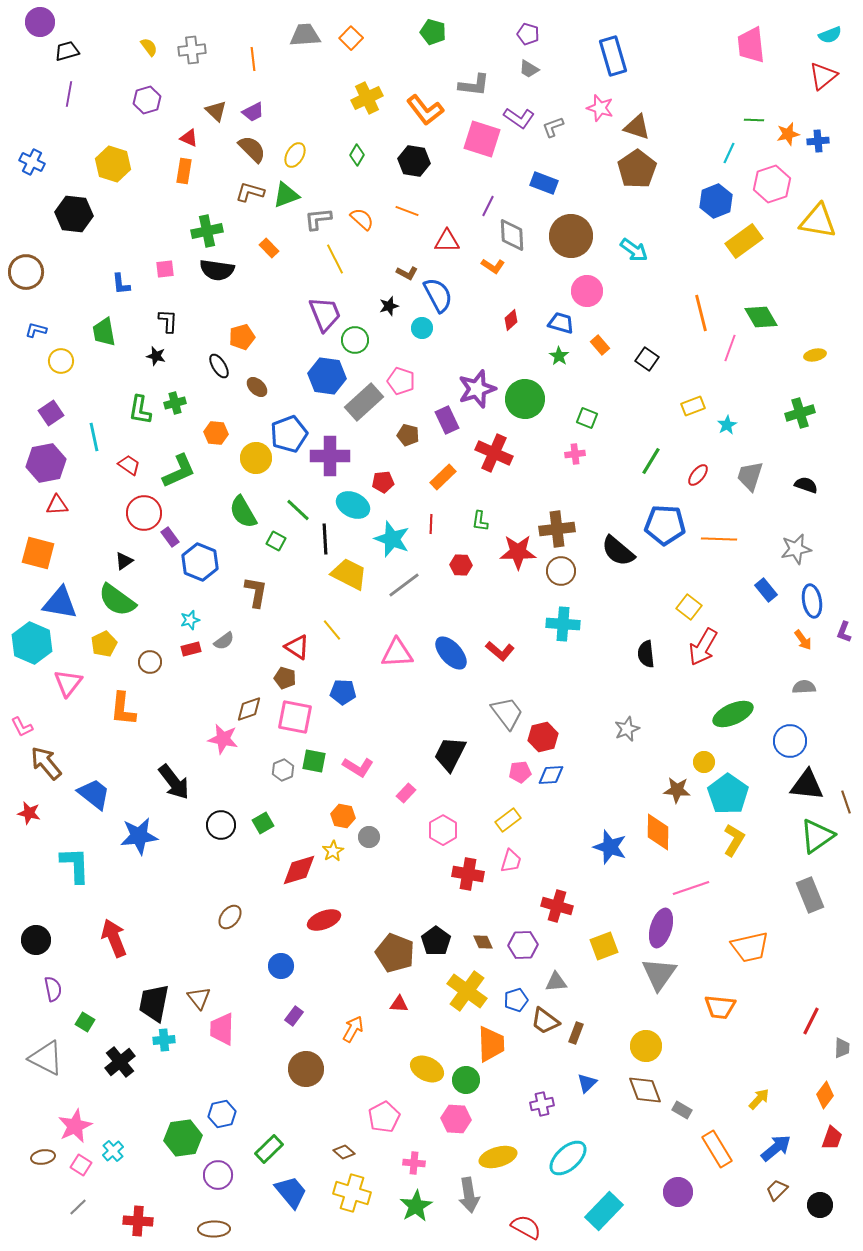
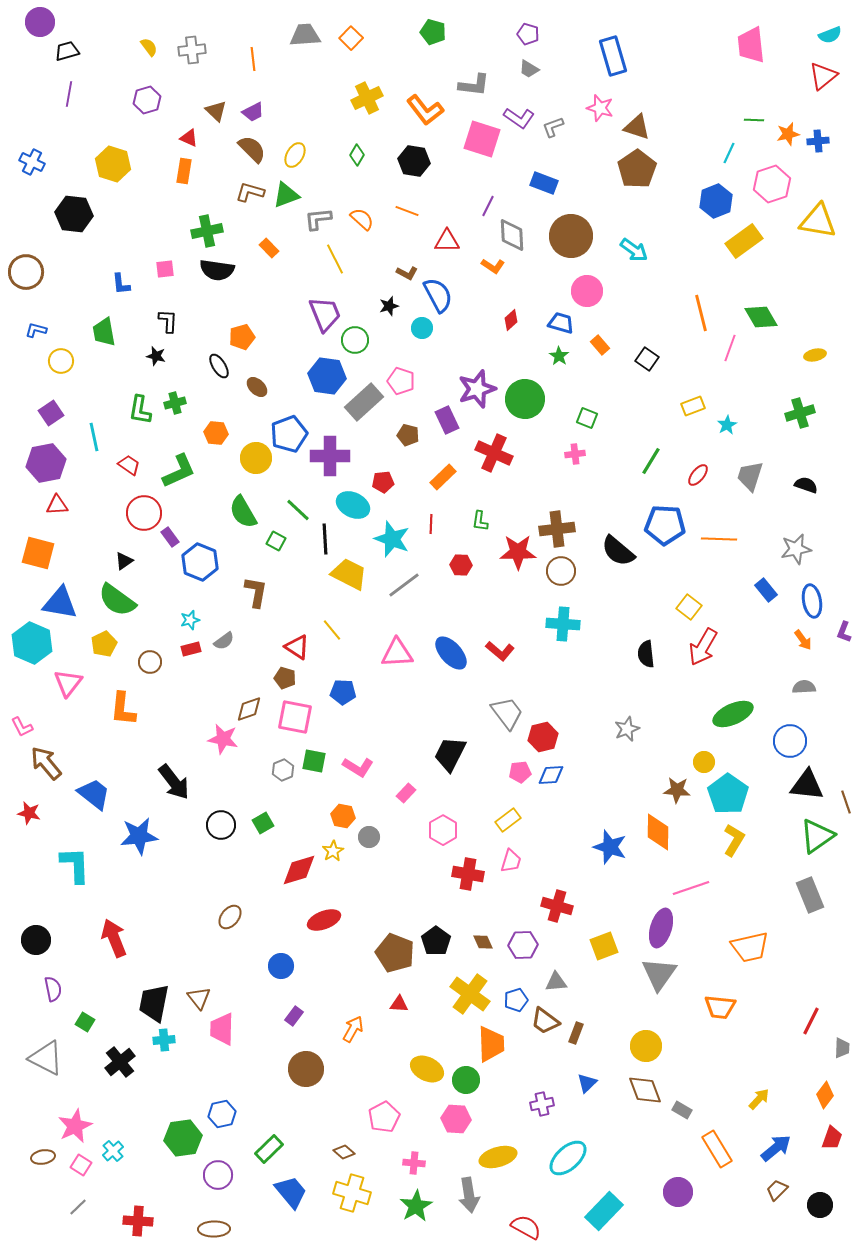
yellow cross at (467, 991): moved 3 px right, 3 px down
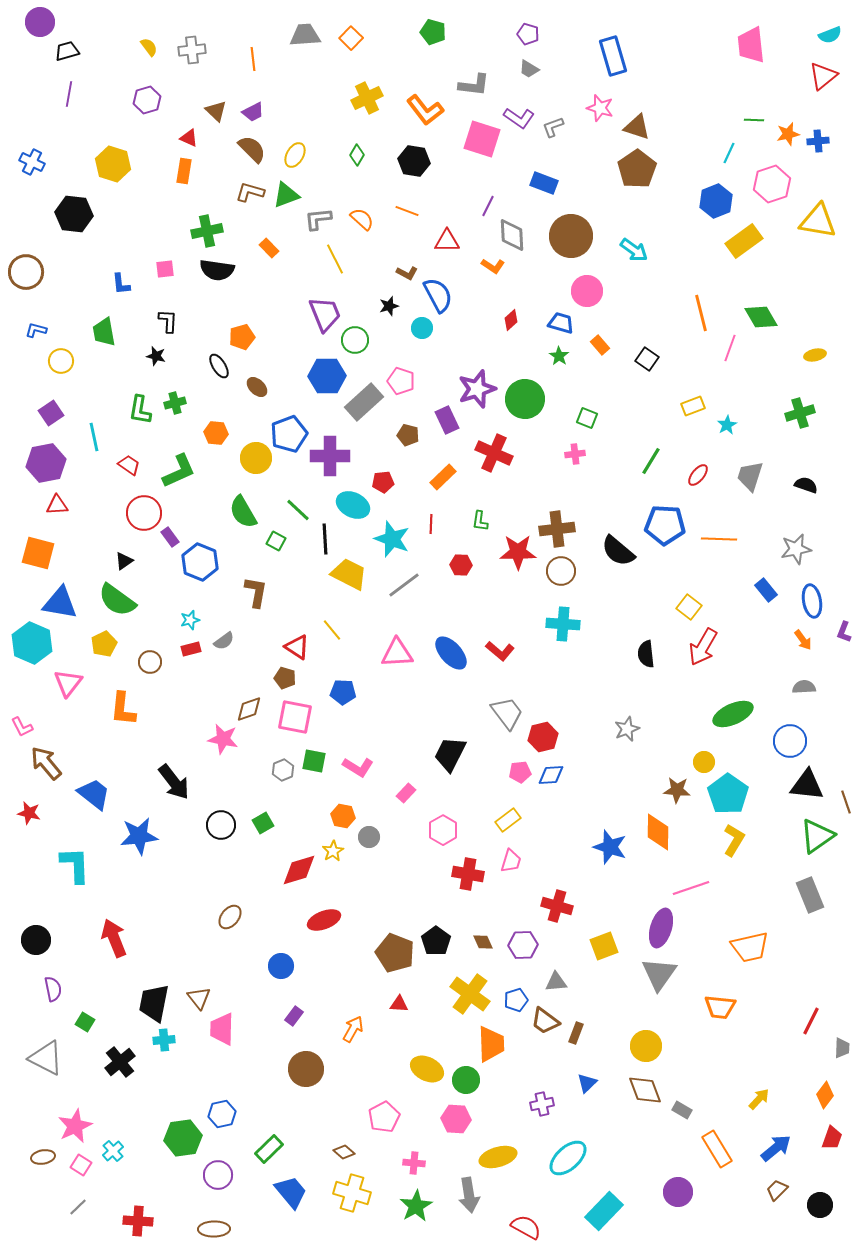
blue hexagon at (327, 376): rotated 9 degrees counterclockwise
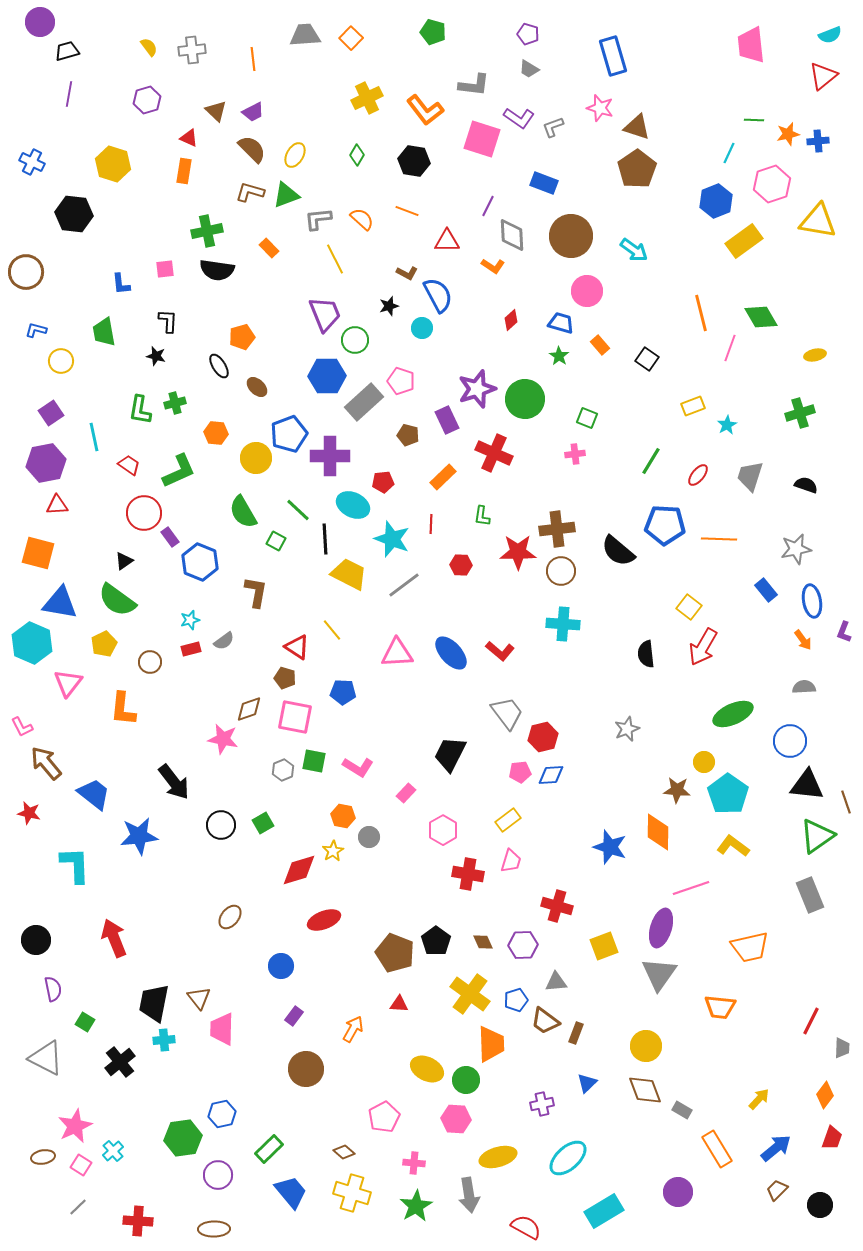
green L-shape at (480, 521): moved 2 px right, 5 px up
yellow L-shape at (734, 840): moved 1 px left, 6 px down; rotated 84 degrees counterclockwise
cyan rectangle at (604, 1211): rotated 15 degrees clockwise
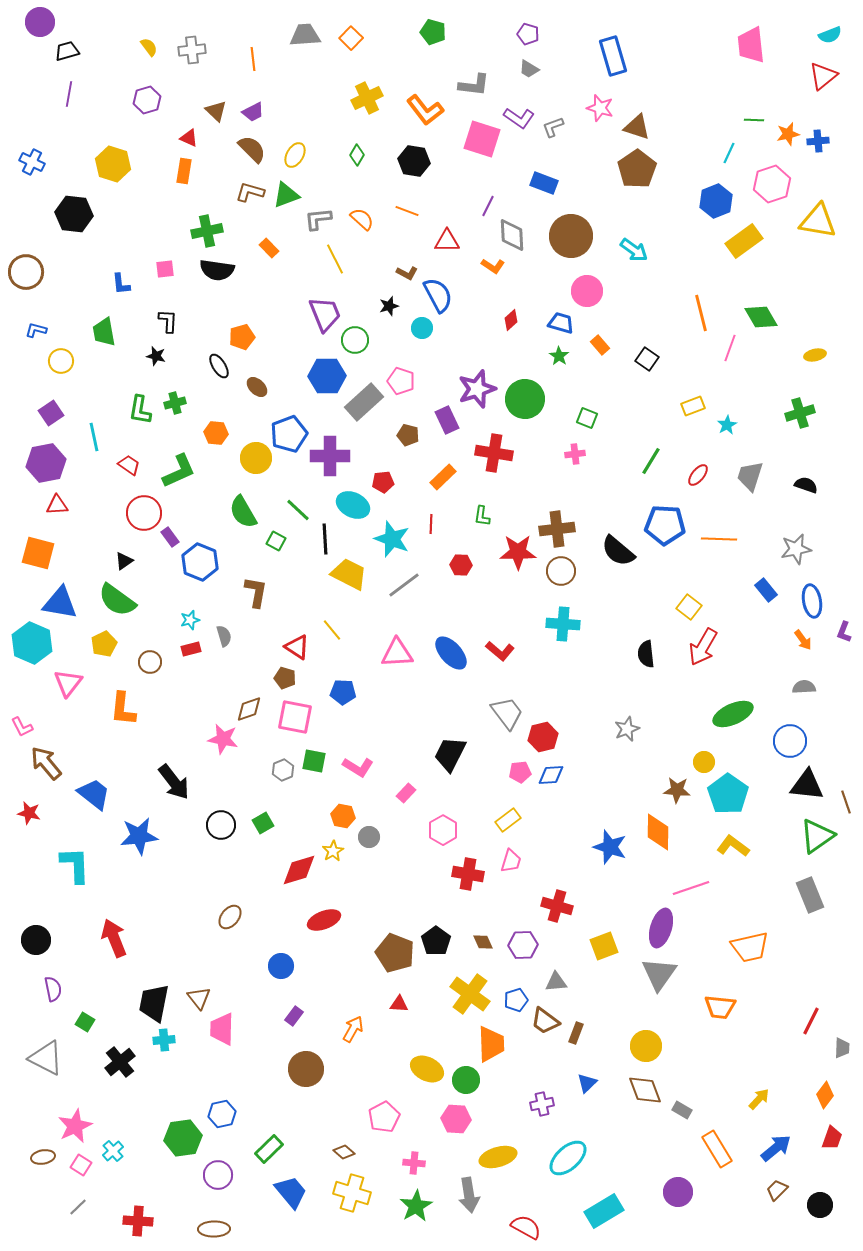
red cross at (494, 453): rotated 15 degrees counterclockwise
gray semicircle at (224, 641): moved 5 px up; rotated 70 degrees counterclockwise
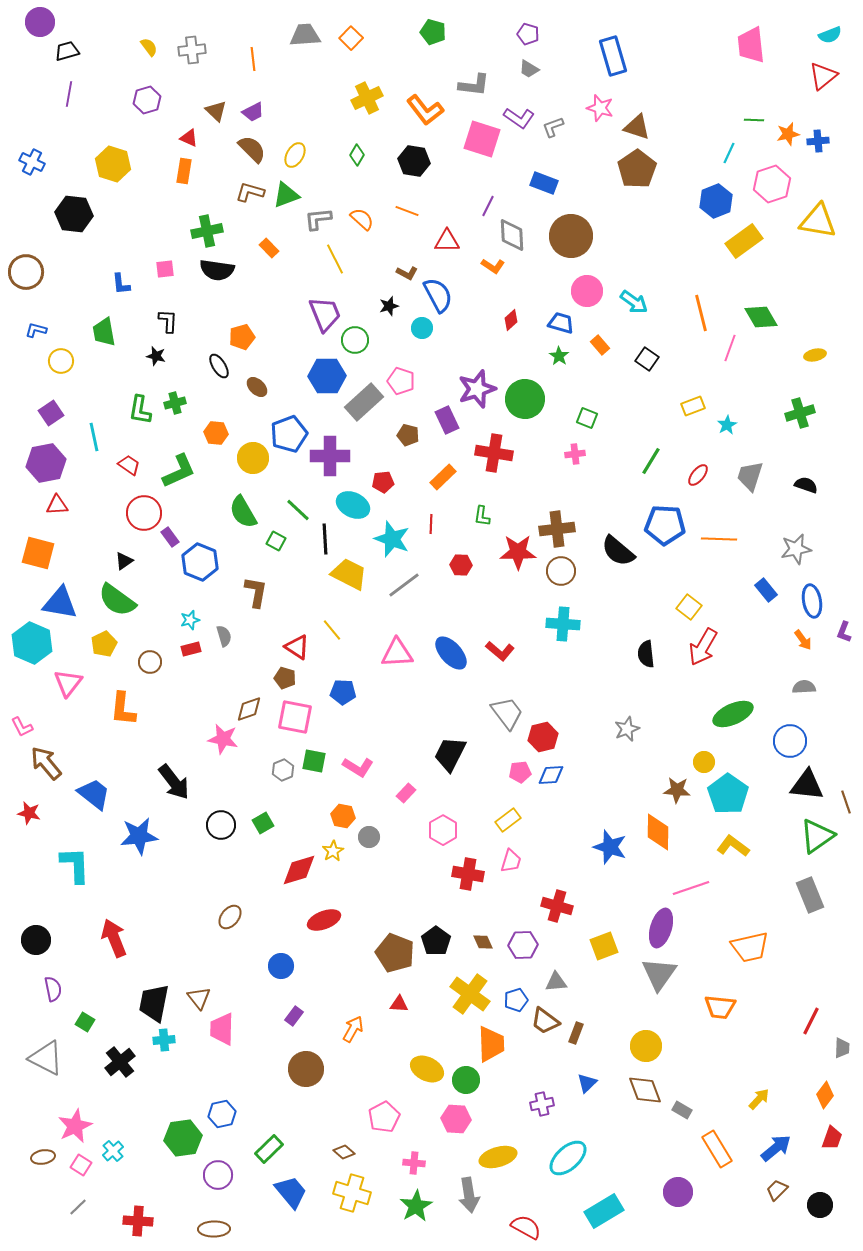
cyan arrow at (634, 250): moved 52 px down
yellow circle at (256, 458): moved 3 px left
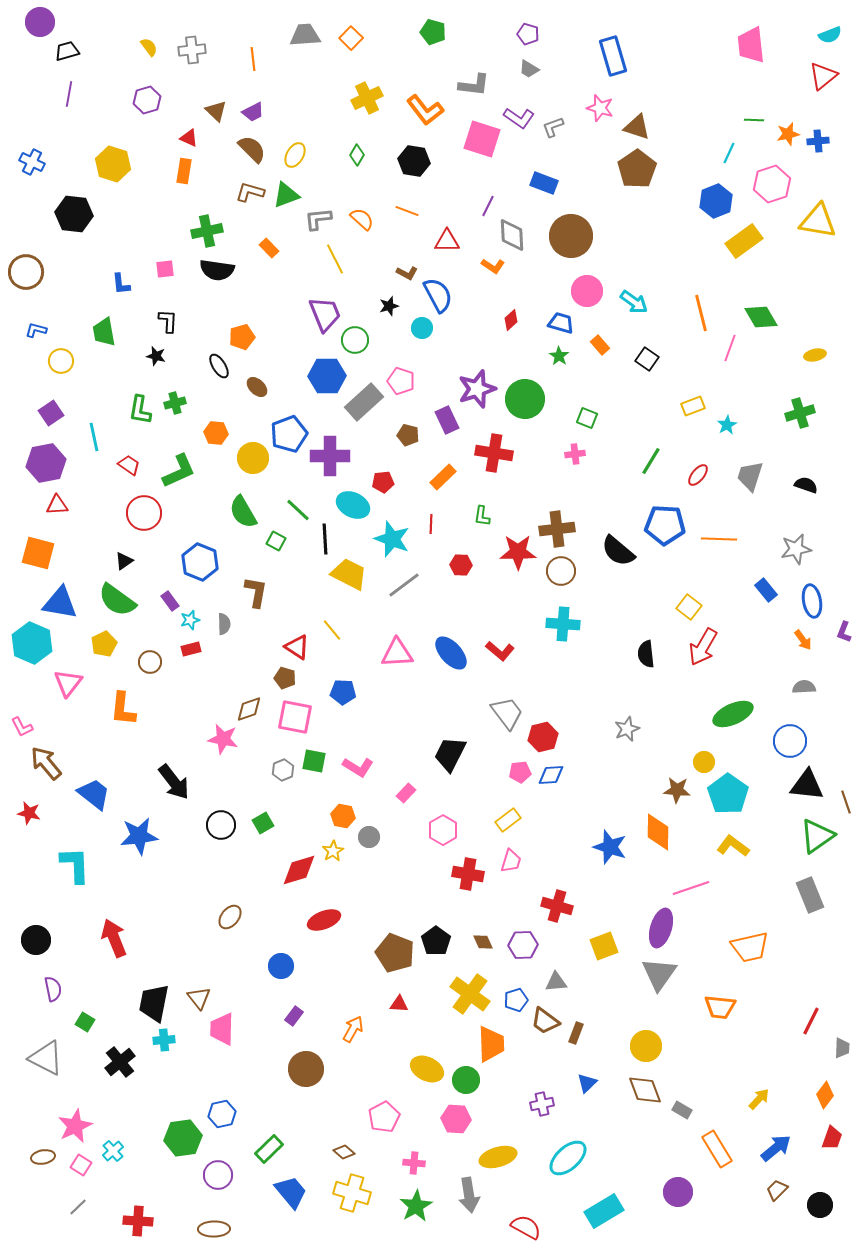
purple rectangle at (170, 537): moved 64 px down
gray semicircle at (224, 636): moved 12 px up; rotated 15 degrees clockwise
